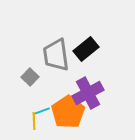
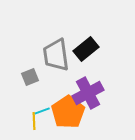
gray square: rotated 24 degrees clockwise
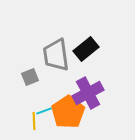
cyan line: moved 2 px right
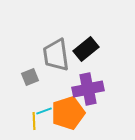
purple cross: moved 4 px up; rotated 16 degrees clockwise
orange pentagon: moved 1 px down; rotated 16 degrees clockwise
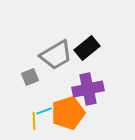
black rectangle: moved 1 px right, 1 px up
gray trapezoid: rotated 112 degrees counterclockwise
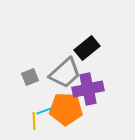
gray trapezoid: moved 9 px right, 18 px down; rotated 12 degrees counterclockwise
orange pentagon: moved 2 px left, 4 px up; rotated 20 degrees clockwise
